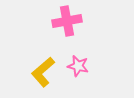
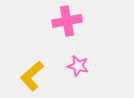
yellow L-shape: moved 11 px left, 4 px down
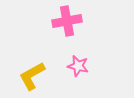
yellow L-shape: rotated 12 degrees clockwise
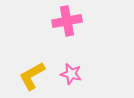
pink star: moved 7 px left, 8 px down
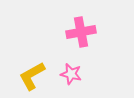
pink cross: moved 14 px right, 11 px down
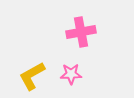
pink star: rotated 15 degrees counterclockwise
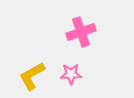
pink cross: rotated 8 degrees counterclockwise
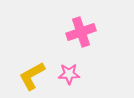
pink star: moved 2 px left
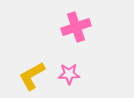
pink cross: moved 5 px left, 5 px up
